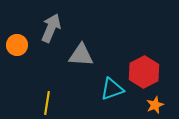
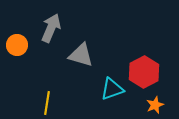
gray triangle: rotated 12 degrees clockwise
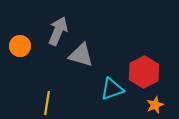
gray arrow: moved 7 px right, 3 px down
orange circle: moved 3 px right, 1 px down
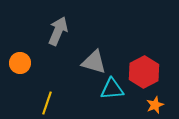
orange circle: moved 17 px down
gray triangle: moved 13 px right, 7 px down
cyan triangle: rotated 15 degrees clockwise
yellow line: rotated 10 degrees clockwise
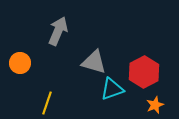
cyan triangle: rotated 15 degrees counterclockwise
